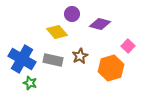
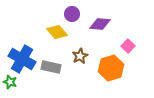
purple diamond: rotated 10 degrees counterclockwise
gray rectangle: moved 2 px left, 7 px down
green star: moved 20 px left, 1 px up
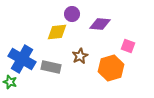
yellow diamond: rotated 55 degrees counterclockwise
pink square: rotated 24 degrees counterclockwise
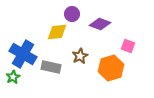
purple diamond: rotated 15 degrees clockwise
blue cross: moved 1 px right, 5 px up
green star: moved 3 px right, 5 px up; rotated 24 degrees clockwise
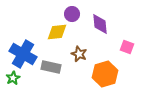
purple diamond: rotated 65 degrees clockwise
pink square: moved 1 px left, 1 px down
brown star: moved 1 px left, 2 px up; rotated 21 degrees counterclockwise
orange hexagon: moved 6 px left, 6 px down
green star: moved 1 px down
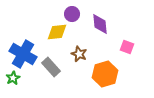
gray rectangle: rotated 36 degrees clockwise
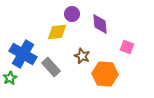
brown star: moved 3 px right, 2 px down
orange hexagon: rotated 20 degrees clockwise
green star: moved 3 px left
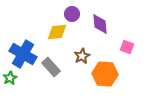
brown star: rotated 21 degrees clockwise
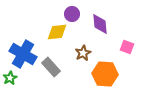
brown star: moved 1 px right, 3 px up
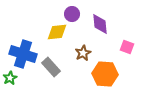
blue cross: rotated 12 degrees counterclockwise
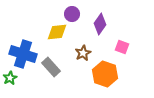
purple diamond: rotated 40 degrees clockwise
pink square: moved 5 px left
orange hexagon: rotated 15 degrees clockwise
